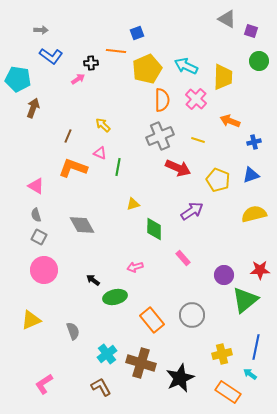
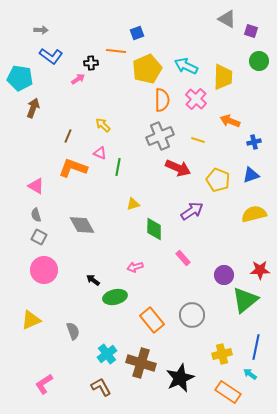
cyan pentagon at (18, 79): moved 2 px right, 1 px up
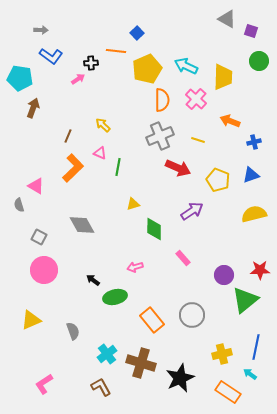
blue square at (137, 33): rotated 24 degrees counterclockwise
orange L-shape at (73, 168): rotated 116 degrees clockwise
gray semicircle at (36, 215): moved 17 px left, 10 px up
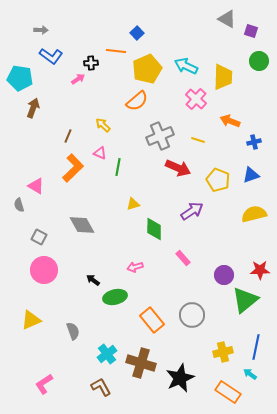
orange semicircle at (162, 100): moved 25 px left, 1 px down; rotated 50 degrees clockwise
yellow cross at (222, 354): moved 1 px right, 2 px up
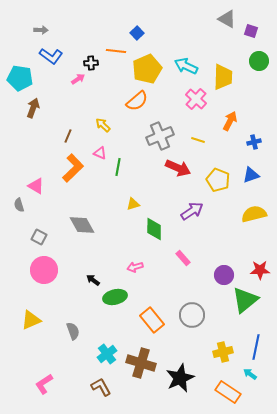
orange arrow at (230, 121): rotated 96 degrees clockwise
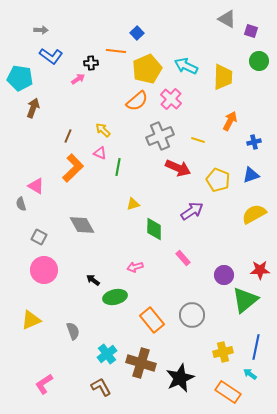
pink cross at (196, 99): moved 25 px left
yellow arrow at (103, 125): moved 5 px down
gray semicircle at (19, 205): moved 2 px right, 1 px up
yellow semicircle at (254, 214): rotated 15 degrees counterclockwise
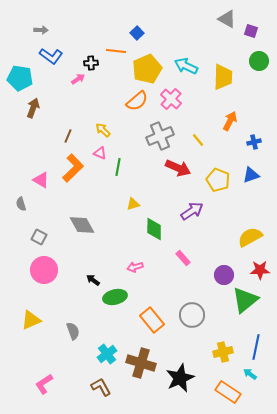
yellow line at (198, 140): rotated 32 degrees clockwise
pink triangle at (36, 186): moved 5 px right, 6 px up
yellow semicircle at (254, 214): moved 4 px left, 23 px down
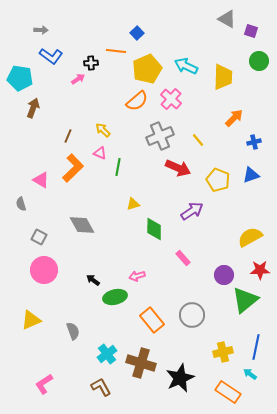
orange arrow at (230, 121): moved 4 px right, 3 px up; rotated 18 degrees clockwise
pink arrow at (135, 267): moved 2 px right, 9 px down
